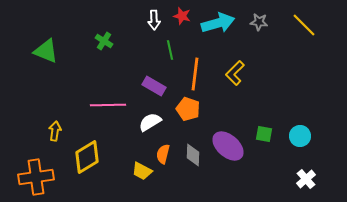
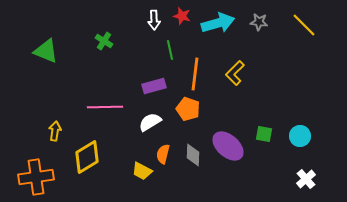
purple rectangle: rotated 45 degrees counterclockwise
pink line: moved 3 px left, 2 px down
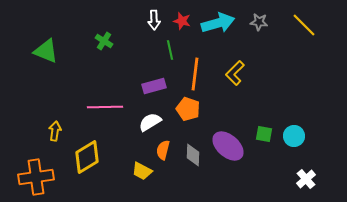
red star: moved 5 px down
cyan circle: moved 6 px left
orange semicircle: moved 4 px up
